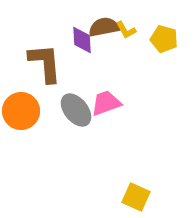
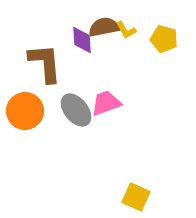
orange circle: moved 4 px right
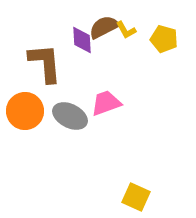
brown semicircle: rotated 16 degrees counterclockwise
gray ellipse: moved 6 px left, 6 px down; rotated 24 degrees counterclockwise
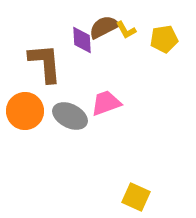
yellow pentagon: rotated 24 degrees counterclockwise
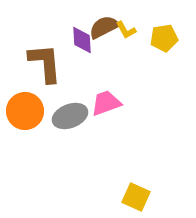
yellow pentagon: moved 1 px up
gray ellipse: rotated 48 degrees counterclockwise
